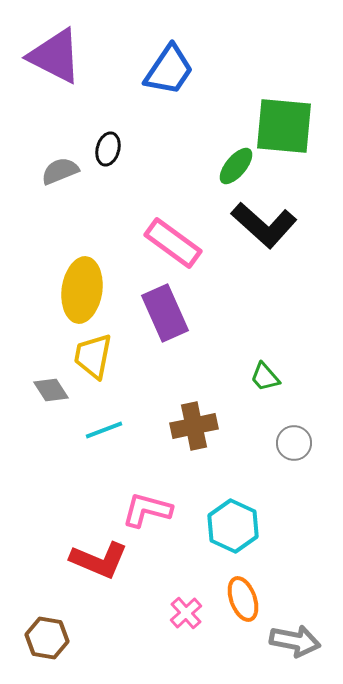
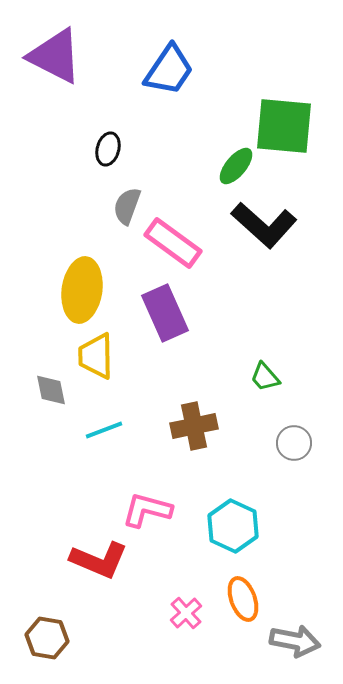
gray semicircle: moved 67 px right, 35 px down; rotated 48 degrees counterclockwise
yellow trapezoid: moved 3 px right; rotated 12 degrees counterclockwise
gray diamond: rotated 21 degrees clockwise
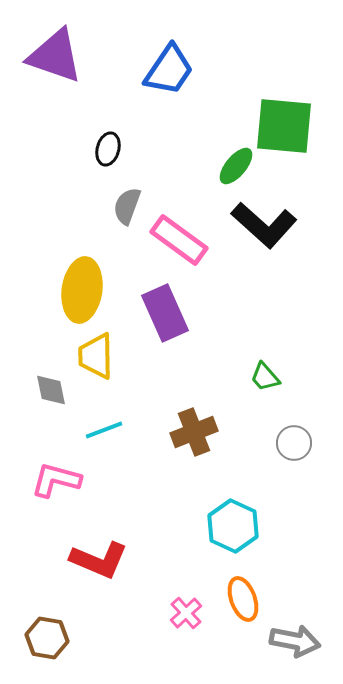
purple triangle: rotated 8 degrees counterclockwise
pink rectangle: moved 6 px right, 3 px up
brown cross: moved 6 px down; rotated 9 degrees counterclockwise
pink L-shape: moved 91 px left, 30 px up
